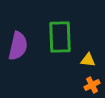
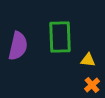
orange cross: rotated 14 degrees counterclockwise
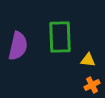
orange cross: rotated 14 degrees clockwise
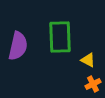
yellow triangle: rotated 21 degrees clockwise
orange cross: moved 1 px right, 1 px up
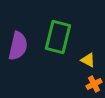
green rectangle: moved 2 px left; rotated 16 degrees clockwise
orange cross: moved 1 px right
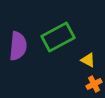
green rectangle: rotated 48 degrees clockwise
purple semicircle: rotated 8 degrees counterclockwise
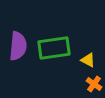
green rectangle: moved 4 px left, 11 px down; rotated 20 degrees clockwise
orange cross: rotated 28 degrees counterclockwise
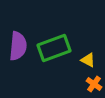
green rectangle: rotated 12 degrees counterclockwise
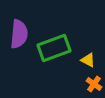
purple semicircle: moved 1 px right, 12 px up
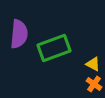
yellow triangle: moved 5 px right, 4 px down
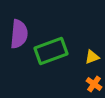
green rectangle: moved 3 px left, 3 px down
yellow triangle: moved 1 px left, 7 px up; rotated 49 degrees counterclockwise
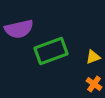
purple semicircle: moved 5 px up; rotated 72 degrees clockwise
yellow triangle: moved 1 px right
